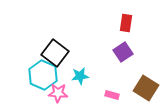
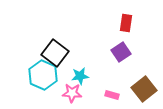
purple square: moved 2 px left
brown square: moved 2 px left, 1 px down; rotated 20 degrees clockwise
pink star: moved 14 px right
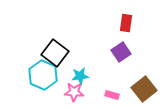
pink star: moved 2 px right, 1 px up
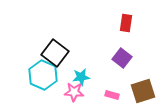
purple square: moved 1 px right, 6 px down; rotated 18 degrees counterclockwise
cyan star: moved 1 px right, 1 px down
brown square: moved 1 px left, 2 px down; rotated 20 degrees clockwise
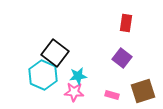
cyan star: moved 3 px left, 1 px up
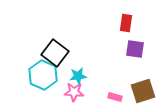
purple square: moved 13 px right, 9 px up; rotated 30 degrees counterclockwise
pink rectangle: moved 3 px right, 2 px down
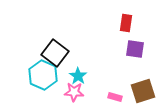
cyan star: rotated 30 degrees counterclockwise
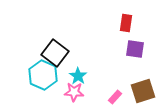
pink rectangle: rotated 64 degrees counterclockwise
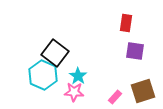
purple square: moved 2 px down
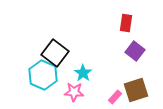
purple square: rotated 30 degrees clockwise
cyan star: moved 5 px right, 3 px up
brown square: moved 7 px left, 1 px up
